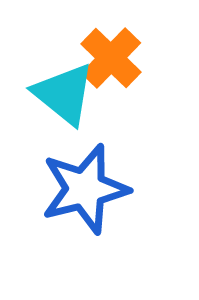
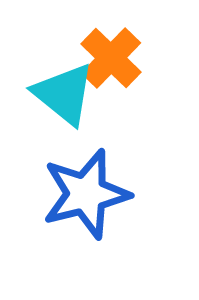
blue star: moved 1 px right, 5 px down
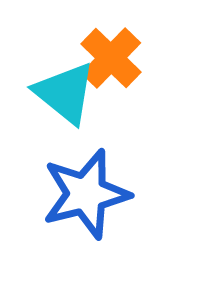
cyan triangle: moved 1 px right, 1 px up
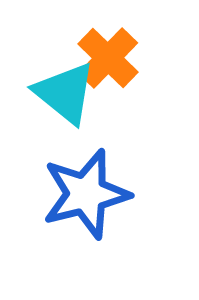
orange cross: moved 3 px left
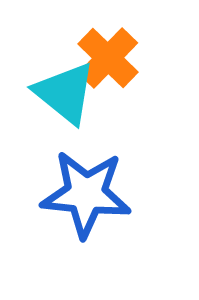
blue star: rotated 20 degrees clockwise
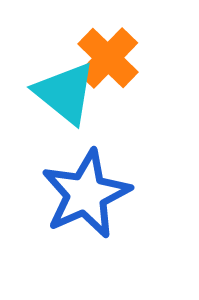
blue star: rotated 30 degrees counterclockwise
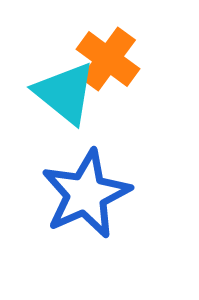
orange cross: moved 1 px down; rotated 8 degrees counterclockwise
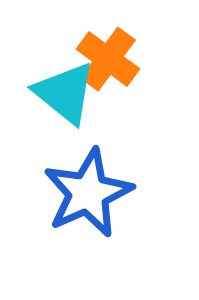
blue star: moved 2 px right, 1 px up
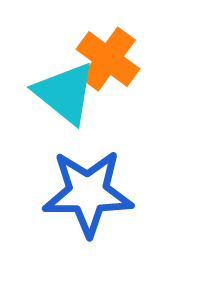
blue star: rotated 24 degrees clockwise
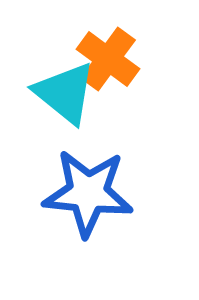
blue star: rotated 6 degrees clockwise
